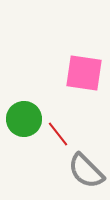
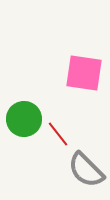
gray semicircle: moved 1 px up
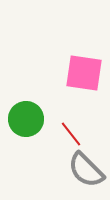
green circle: moved 2 px right
red line: moved 13 px right
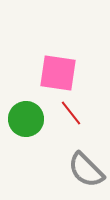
pink square: moved 26 px left
red line: moved 21 px up
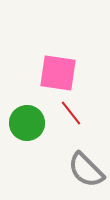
green circle: moved 1 px right, 4 px down
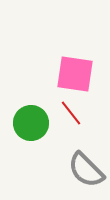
pink square: moved 17 px right, 1 px down
green circle: moved 4 px right
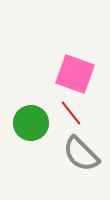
pink square: rotated 12 degrees clockwise
gray semicircle: moved 5 px left, 16 px up
